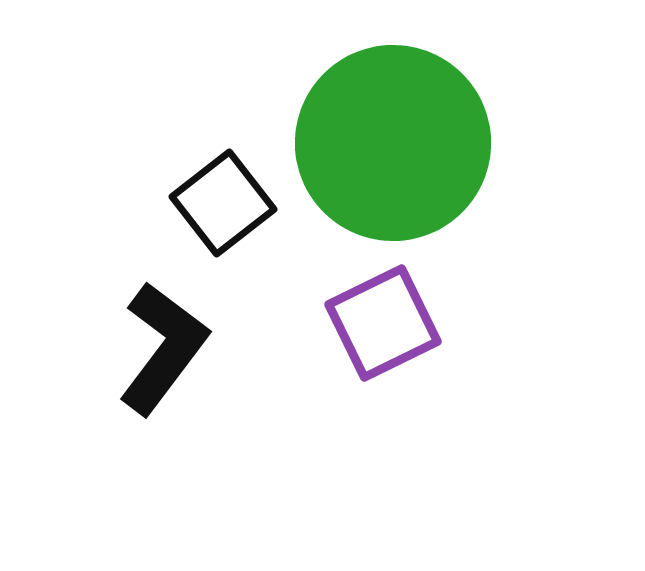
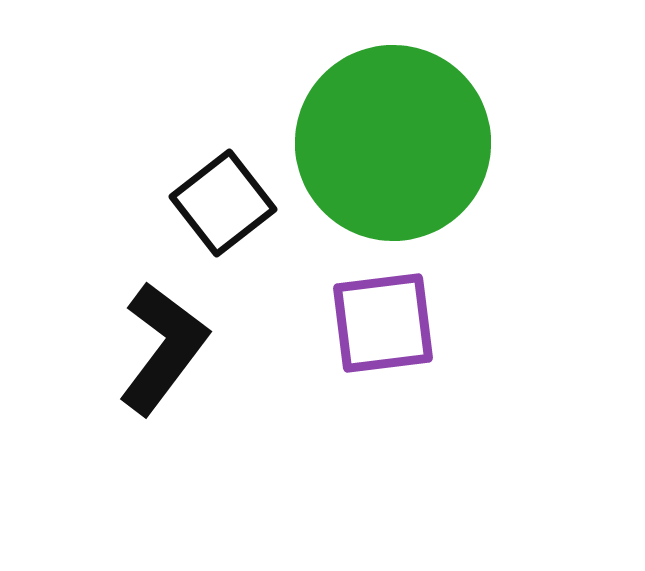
purple square: rotated 19 degrees clockwise
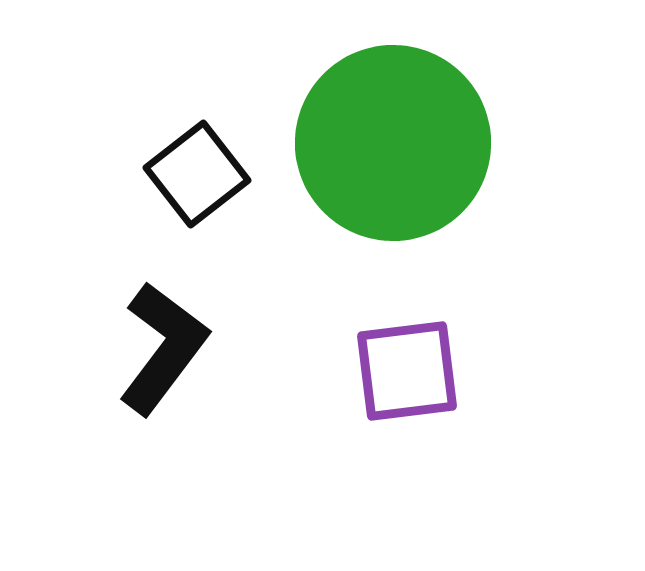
black square: moved 26 px left, 29 px up
purple square: moved 24 px right, 48 px down
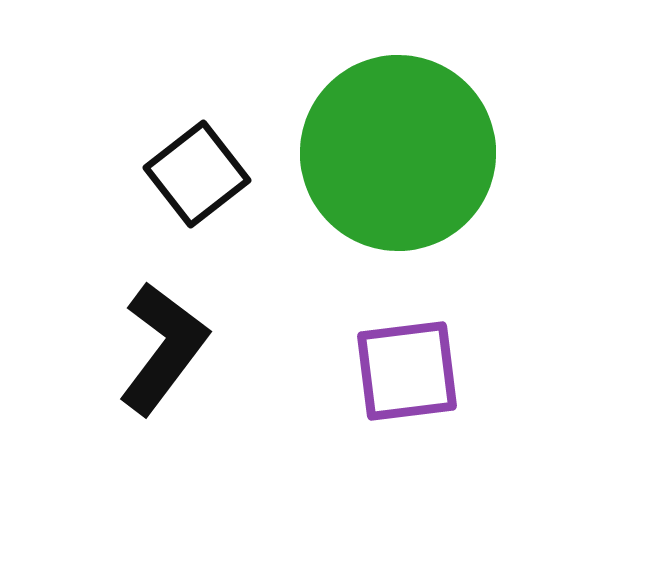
green circle: moved 5 px right, 10 px down
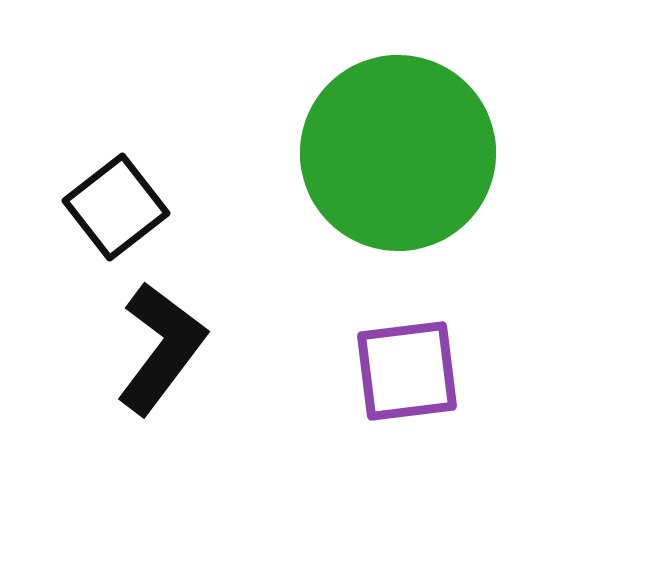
black square: moved 81 px left, 33 px down
black L-shape: moved 2 px left
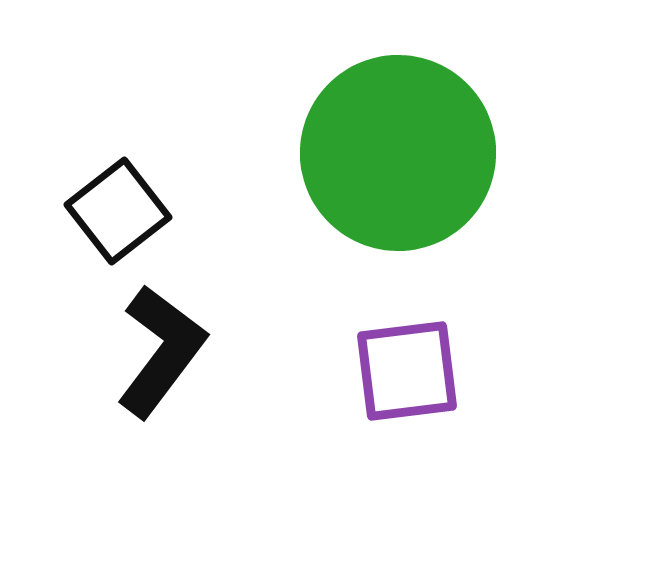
black square: moved 2 px right, 4 px down
black L-shape: moved 3 px down
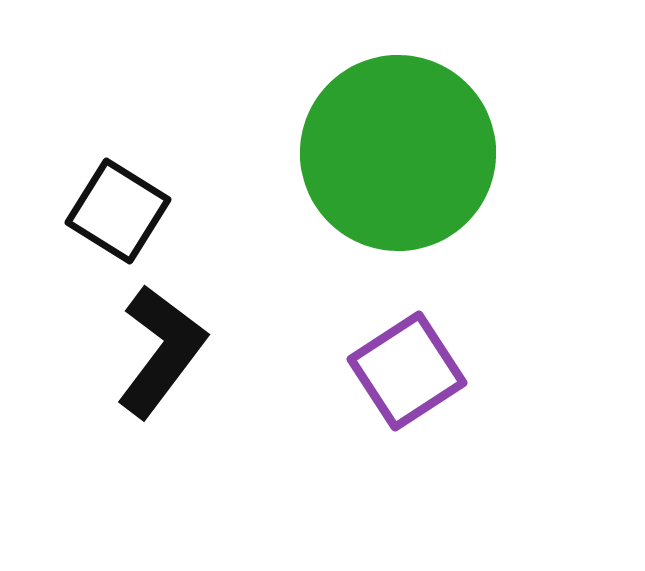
black square: rotated 20 degrees counterclockwise
purple square: rotated 26 degrees counterclockwise
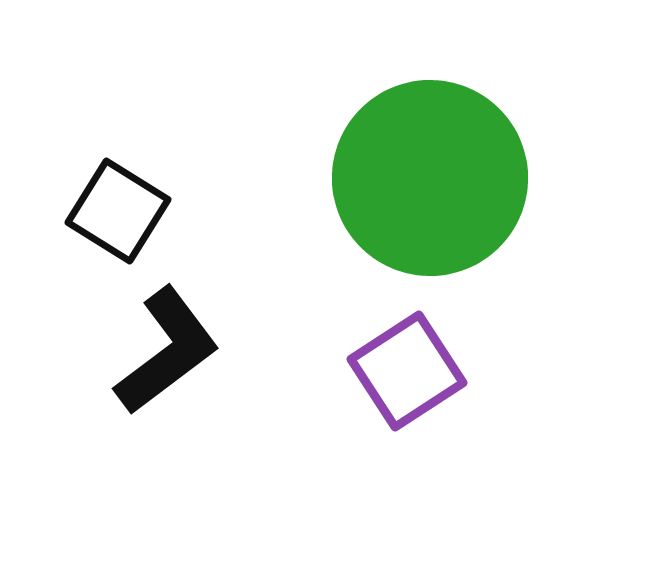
green circle: moved 32 px right, 25 px down
black L-shape: moved 6 px right; rotated 16 degrees clockwise
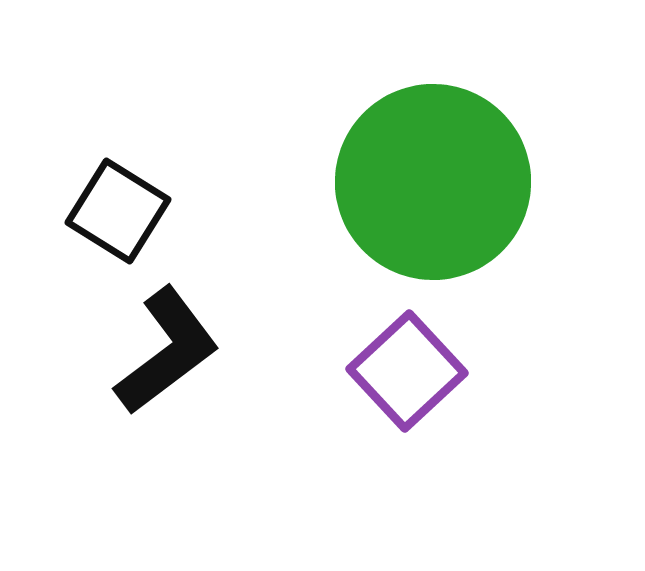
green circle: moved 3 px right, 4 px down
purple square: rotated 10 degrees counterclockwise
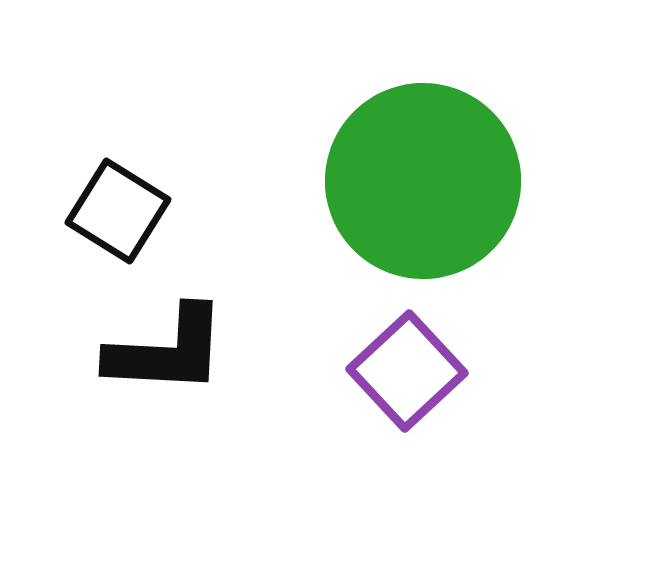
green circle: moved 10 px left, 1 px up
black L-shape: rotated 40 degrees clockwise
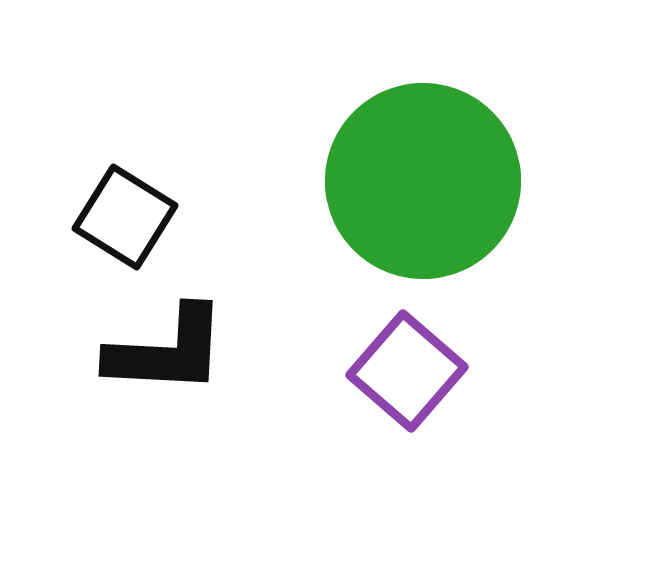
black square: moved 7 px right, 6 px down
purple square: rotated 6 degrees counterclockwise
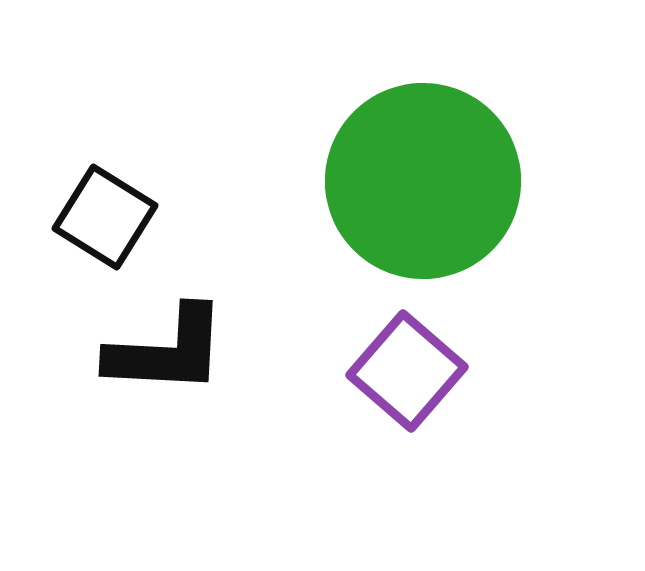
black square: moved 20 px left
